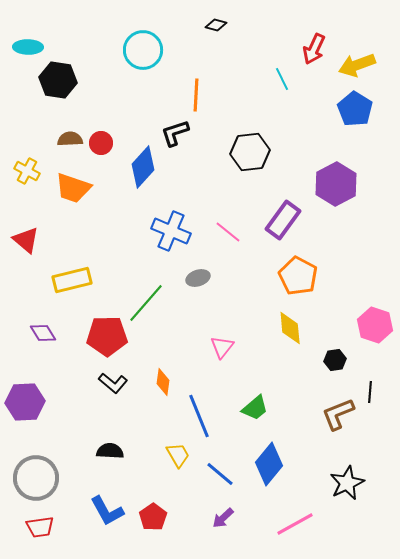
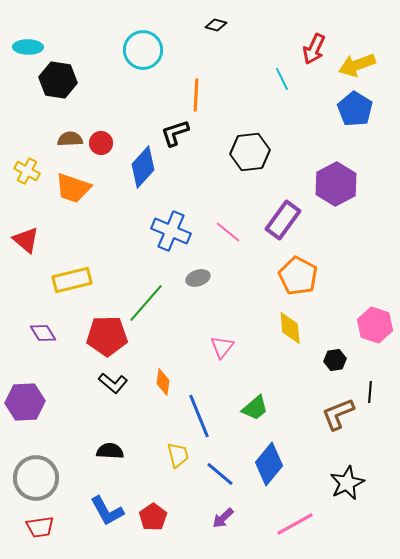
yellow trapezoid at (178, 455): rotated 16 degrees clockwise
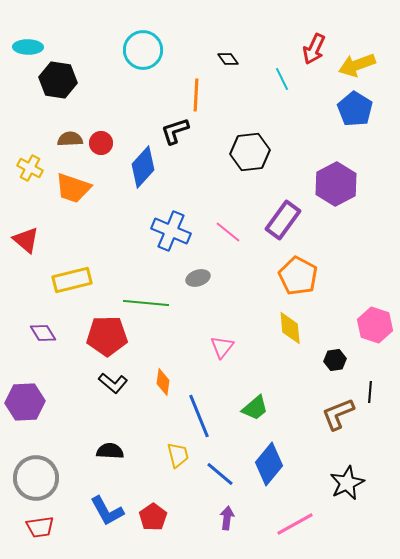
black diamond at (216, 25): moved 12 px right, 34 px down; rotated 40 degrees clockwise
black L-shape at (175, 133): moved 2 px up
yellow cross at (27, 171): moved 3 px right, 3 px up
green line at (146, 303): rotated 54 degrees clockwise
purple arrow at (223, 518): moved 4 px right; rotated 140 degrees clockwise
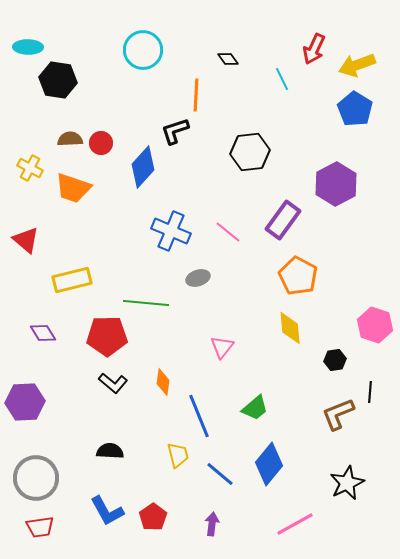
purple arrow at (227, 518): moved 15 px left, 6 px down
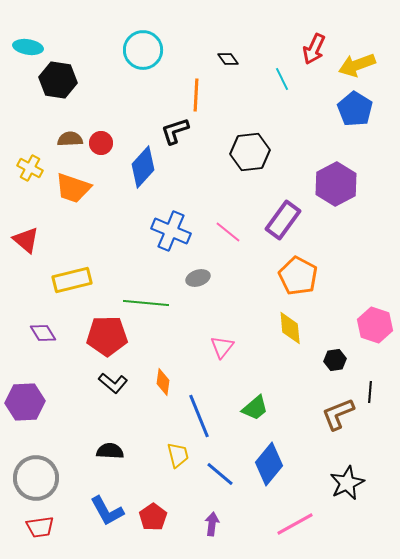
cyan ellipse at (28, 47): rotated 8 degrees clockwise
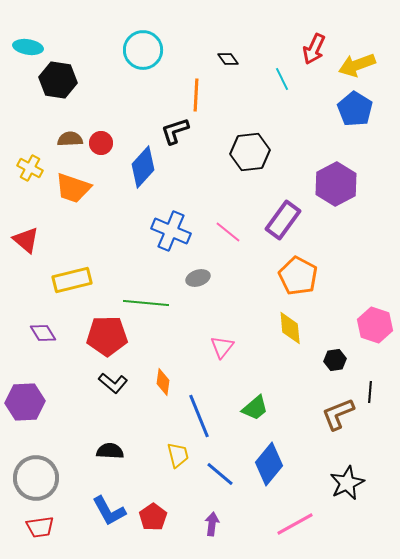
blue L-shape at (107, 511): moved 2 px right
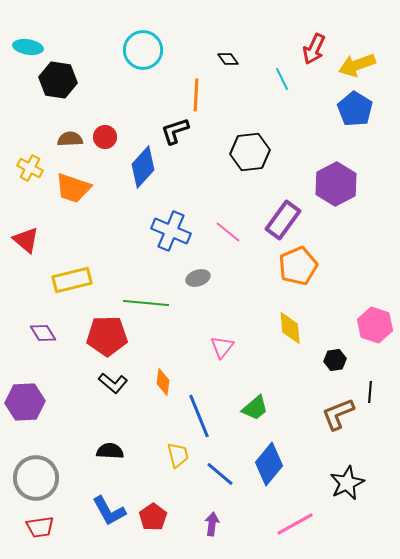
red circle at (101, 143): moved 4 px right, 6 px up
orange pentagon at (298, 276): moved 10 px up; rotated 21 degrees clockwise
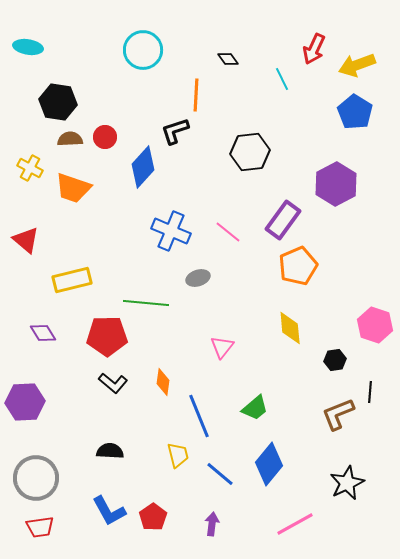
black hexagon at (58, 80): moved 22 px down
blue pentagon at (355, 109): moved 3 px down
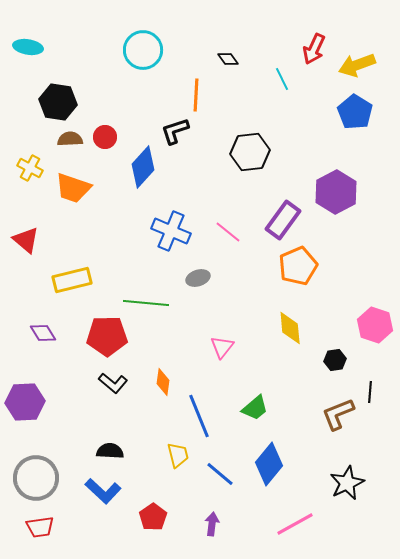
purple hexagon at (336, 184): moved 8 px down
blue L-shape at (109, 511): moved 6 px left, 20 px up; rotated 18 degrees counterclockwise
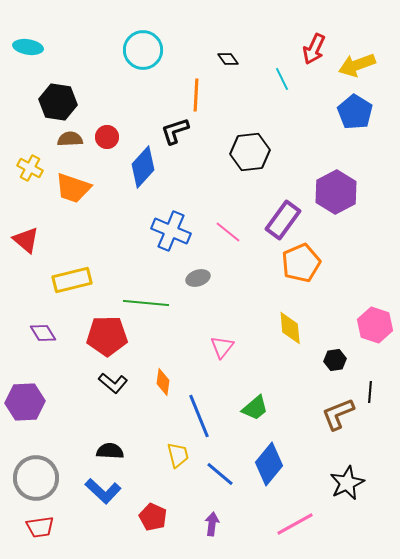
red circle at (105, 137): moved 2 px right
orange pentagon at (298, 266): moved 3 px right, 3 px up
red pentagon at (153, 517): rotated 12 degrees counterclockwise
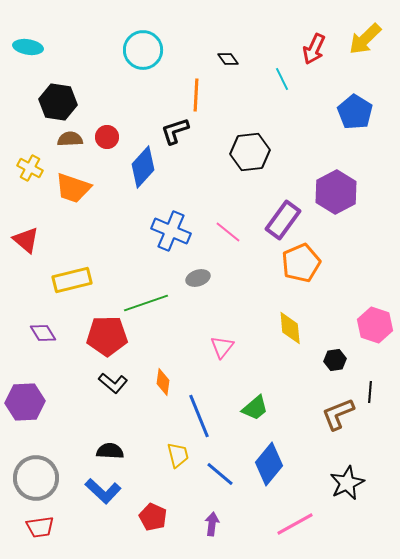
yellow arrow at (357, 65): moved 8 px right, 26 px up; rotated 24 degrees counterclockwise
green line at (146, 303): rotated 24 degrees counterclockwise
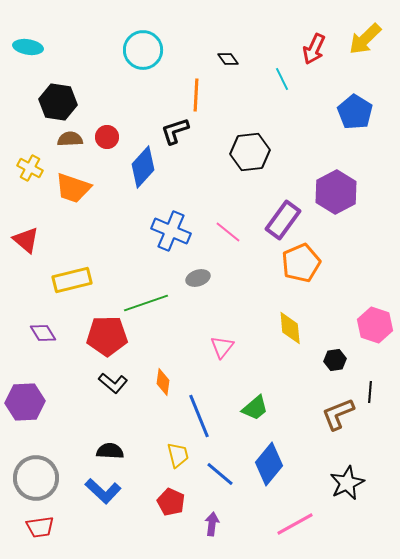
red pentagon at (153, 517): moved 18 px right, 15 px up
